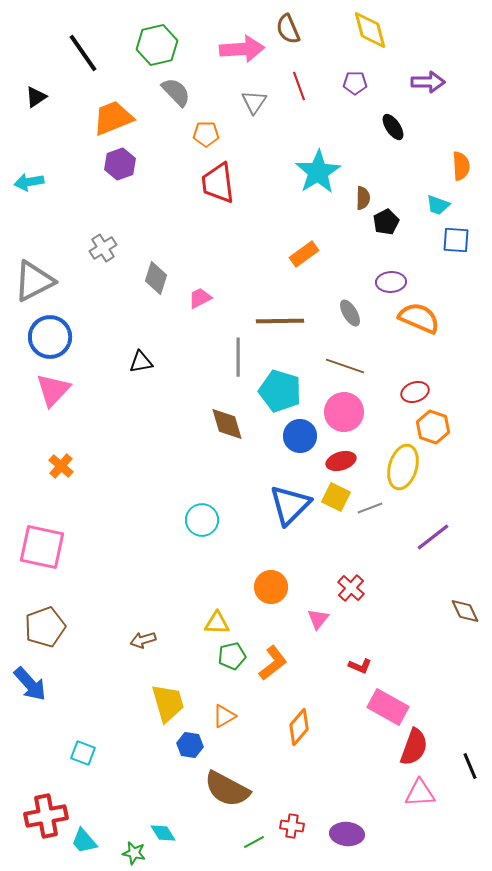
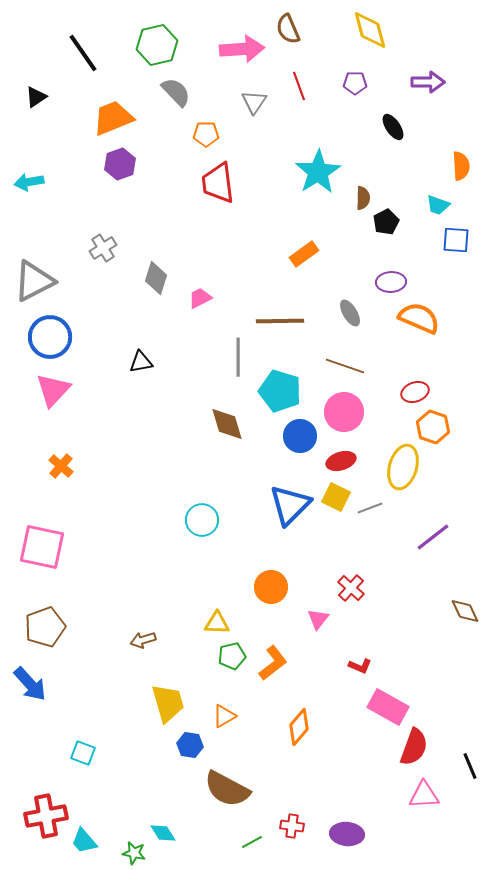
pink triangle at (420, 793): moved 4 px right, 2 px down
green line at (254, 842): moved 2 px left
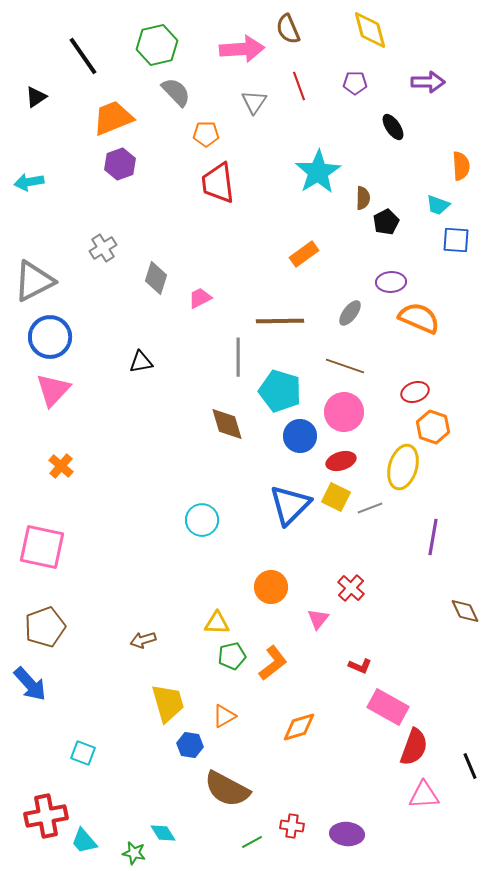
black line at (83, 53): moved 3 px down
gray ellipse at (350, 313): rotated 68 degrees clockwise
purple line at (433, 537): rotated 42 degrees counterclockwise
orange diamond at (299, 727): rotated 33 degrees clockwise
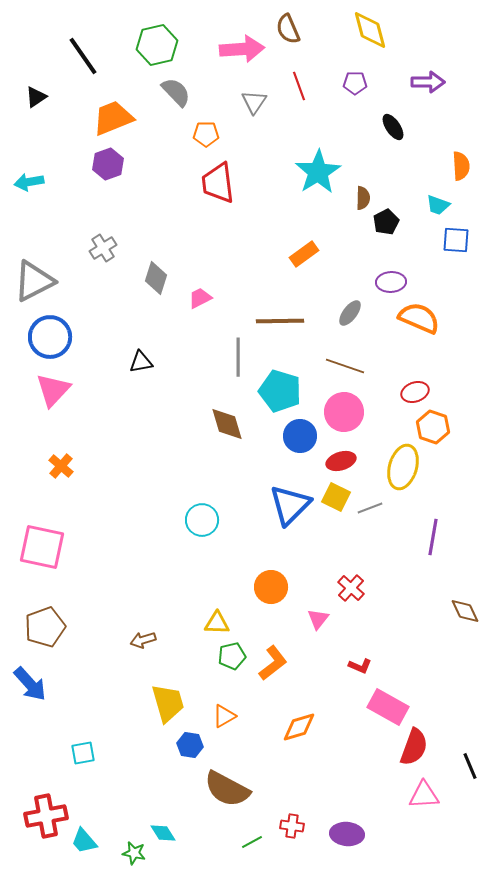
purple hexagon at (120, 164): moved 12 px left
cyan square at (83, 753): rotated 30 degrees counterclockwise
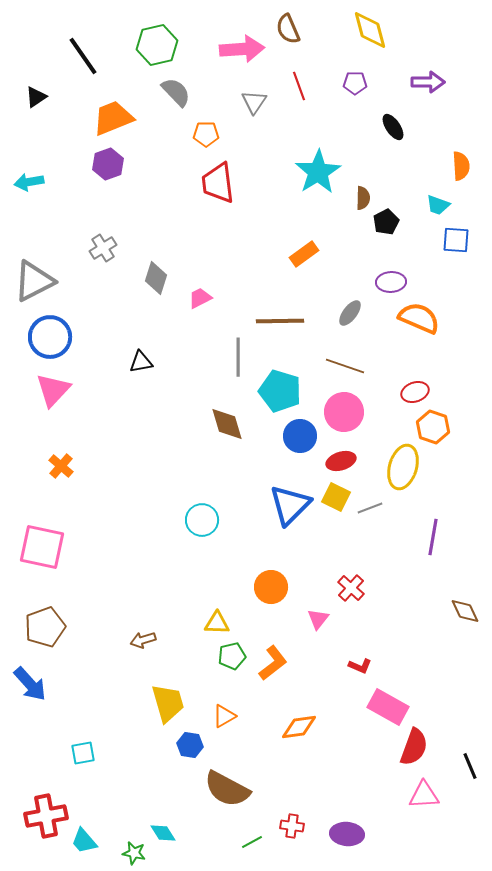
orange diamond at (299, 727): rotated 9 degrees clockwise
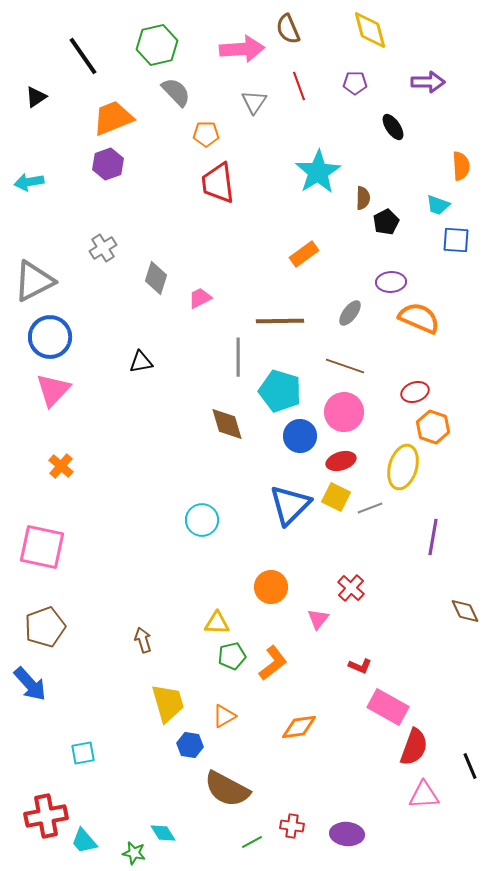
brown arrow at (143, 640): rotated 90 degrees clockwise
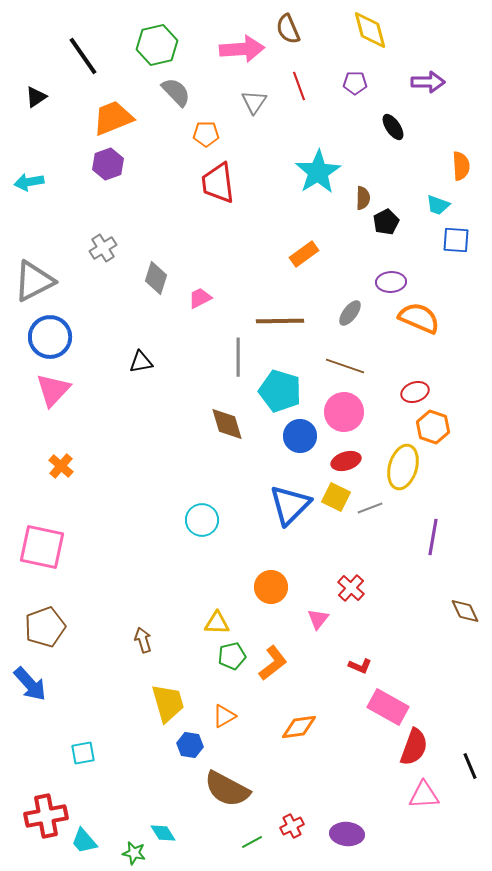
red ellipse at (341, 461): moved 5 px right
red cross at (292, 826): rotated 35 degrees counterclockwise
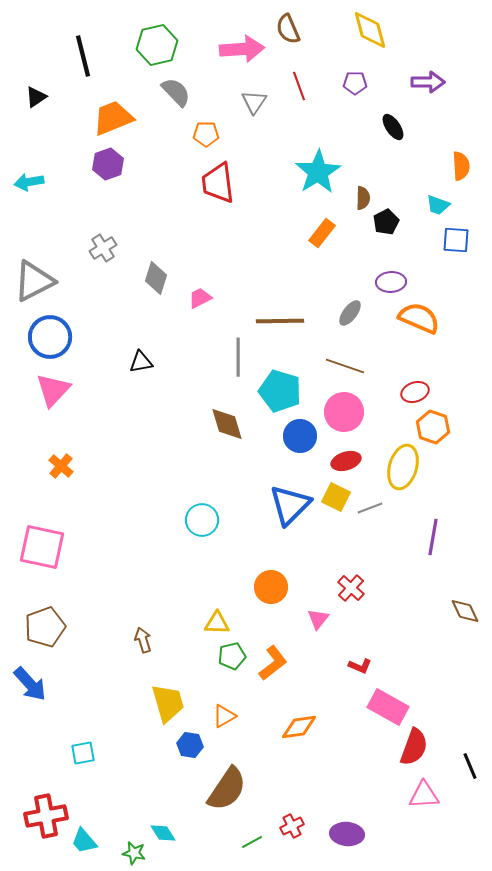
black line at (83, 56): rotated 21 degrees clockwise
orange rectangle at (304, 254): moved 18 px right, 21 px up; rotated 16 degrees counterclockwise
brown semicircle at (227, 789): rotated 84 degrees counterclockwise
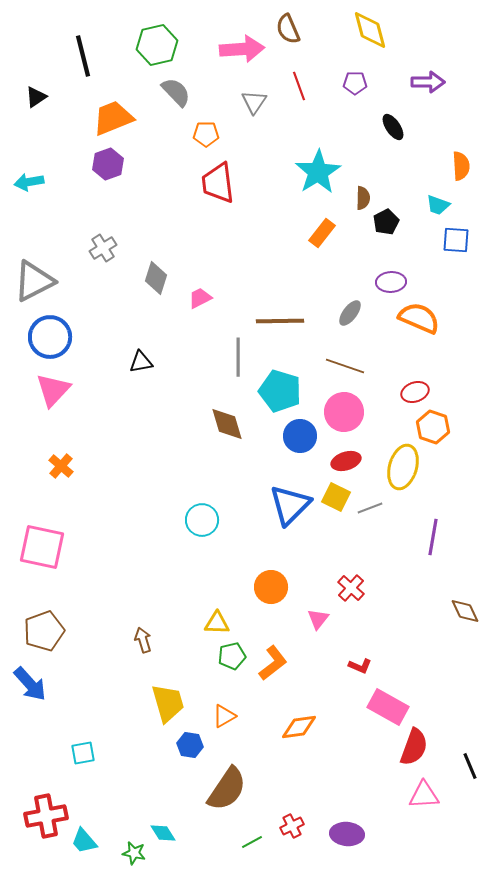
brown pentagon at (45, 627): moved 1 px left, 4 px down
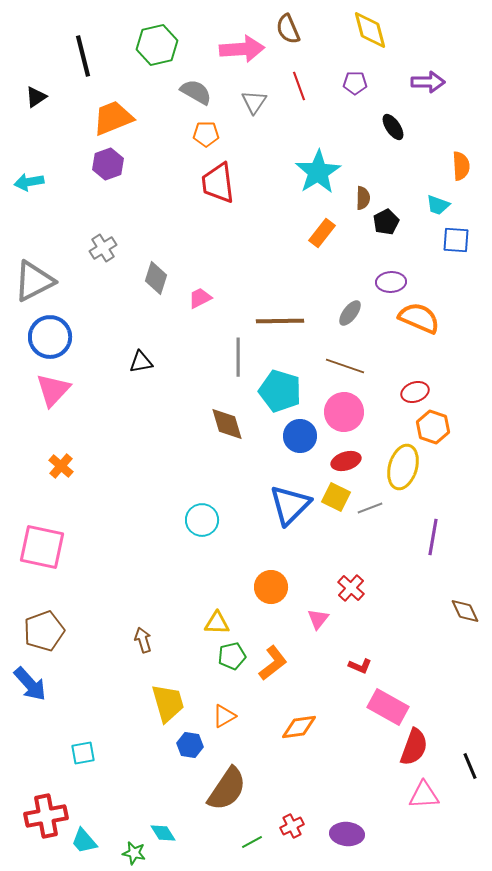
gray semicircle at (176, 92): moved 20 px right; rotated 16 degrees counterclockwise
